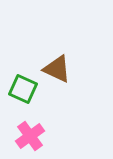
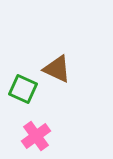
pink cross: moved 6 px right
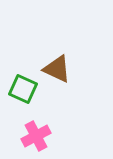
pink cross: rotated 8 degrees clockwise
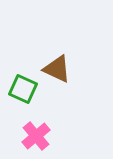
pink cross: rotated 12 degrees counterclockwise
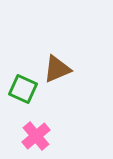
brown triangle: rotated 48 degrees counterclockwise
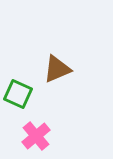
green square: moved 5 px left, 5 px down
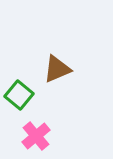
green square: moved 1 px right, 1 px down; rotated 16 degrees clockwise
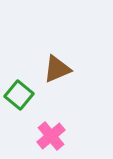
pink cross: moved 15 px right
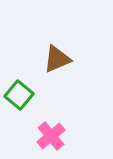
brown triangle: moved 10 px up
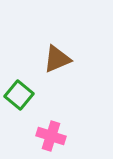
pink cross: rotated 32 degrees counterclockwise
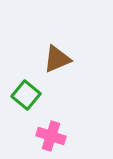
green square: moved 7 px right
